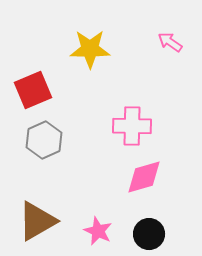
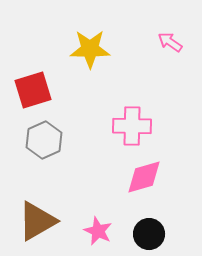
red square: rotated 6 degrees clockwise
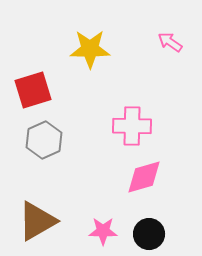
pink star: moved 5 px right; rotated 24 degrees counterclockwise
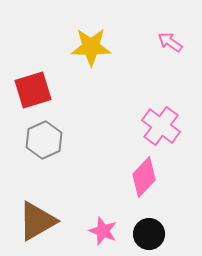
yellow star: moved 1 px right, 2 px up
pink cross: moved 29 px right; rotated 36 degrees clockwise
pink diamond: rotated 30 degrees counterclockwise
pink star: rotated 20 degrees clockwise
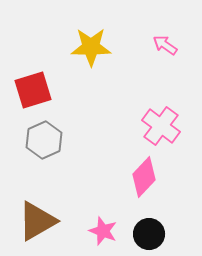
pink arrow: moved 5 px left, 3 px down
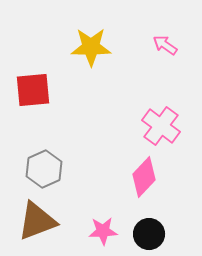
red square: rotated 12 degrees clockwise
gray hexagon: moved 29 px down
brown triangle: rotated 9 degrees clockwise
pink star: rotated 24 degrees counterclockwise
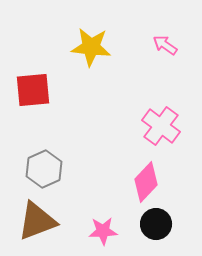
yellow star: rotated 6 degrees clockwise
pink diamond: moved 2 px right, 5 px down
black circle: moved 7 px right, 10 px up
